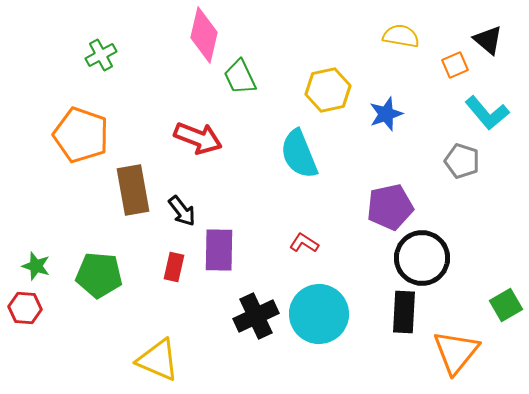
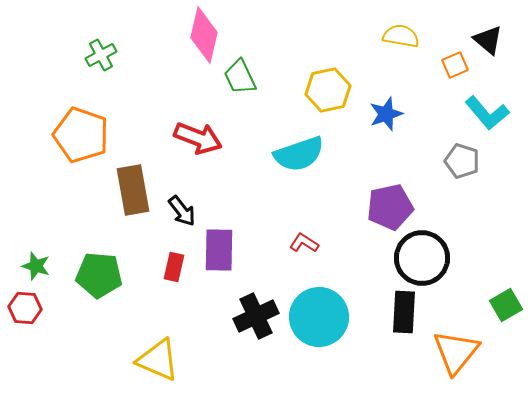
cyan semicircle: rotated 87 degrees counterclockwise
cyan circle: moved 3 px down
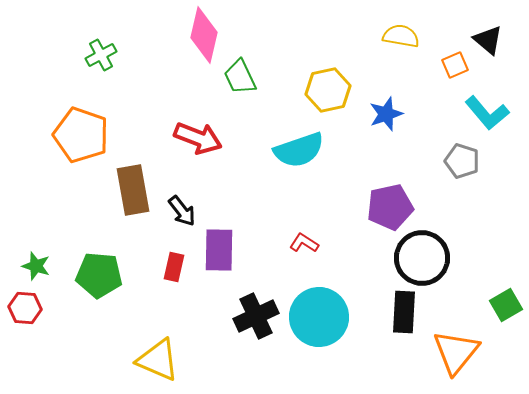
cyan semicircle: moved 4 px up
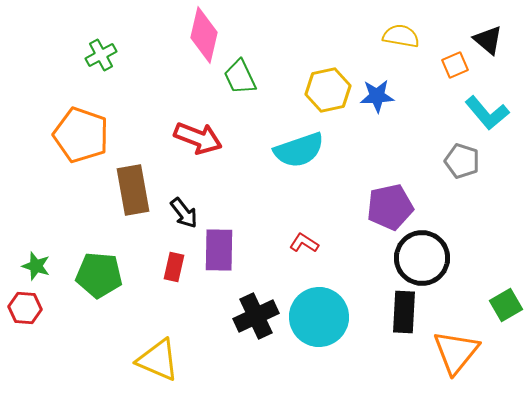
blue star: moved 9 px left, 18 px up; rotated 16 degrees clockwise
black arrow: moved 2 px right, 2 px down
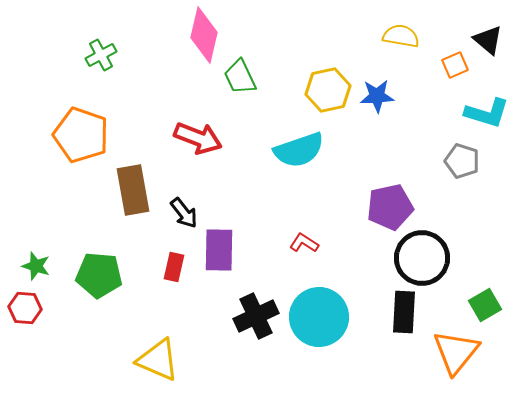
cyan L-shape: rotated 33 degrees counterclockwise
green square: moved 21 px left
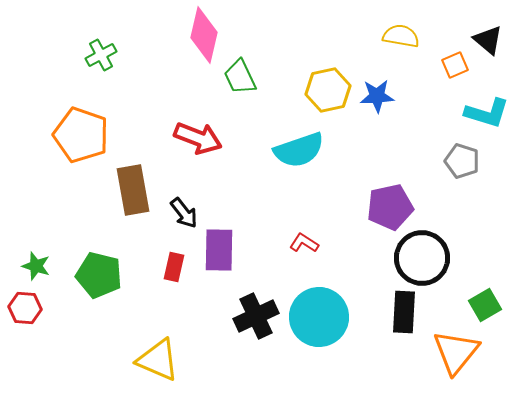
green pentagon: rotated 9 degrees clockwise
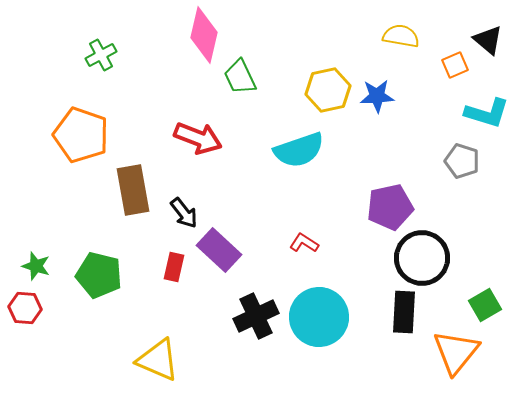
purple rectangle: rotated 48 degrees counterclockwise
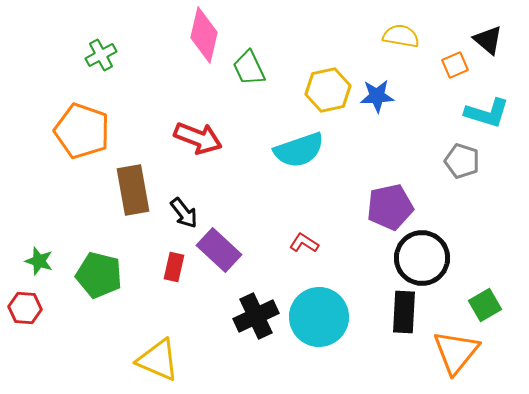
green trapezoid: moved 9 px right, 9 px up
orange pentagon: moved 1 px right, 4 px up
green star: moved 3 px right, 5 px up
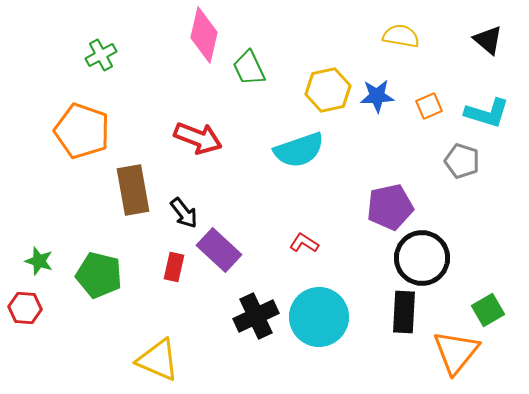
orange square: moved 26 px left, 41 px down
green square: moved 3 px right, 5 px down
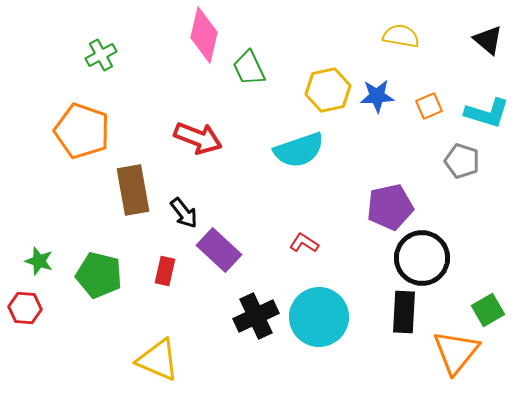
red rectangle: moved 9 px left, 4 px down
